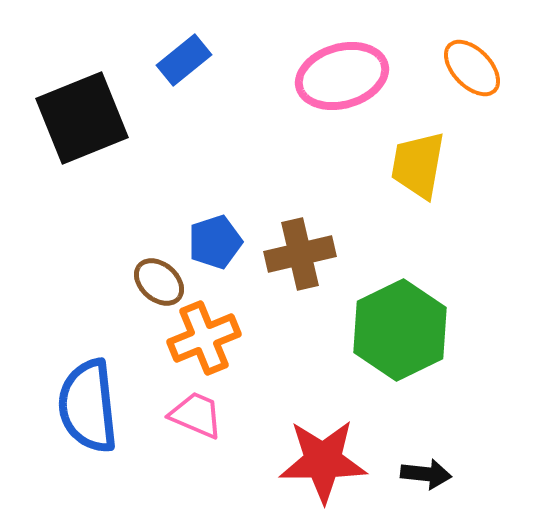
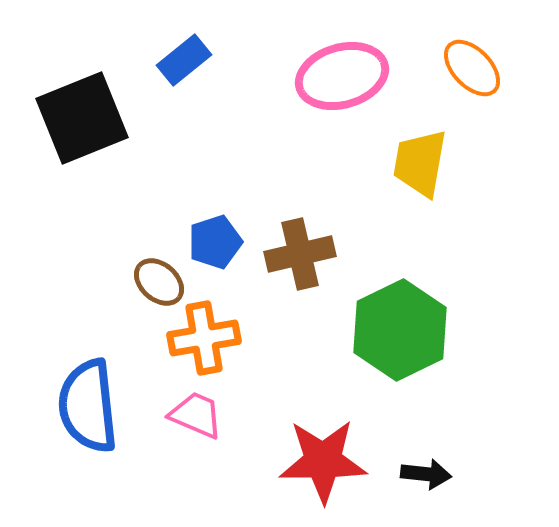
yellow trapezoid: moved 2 px right, 2 px up
orange cross: rotated 12 degrees clockwise
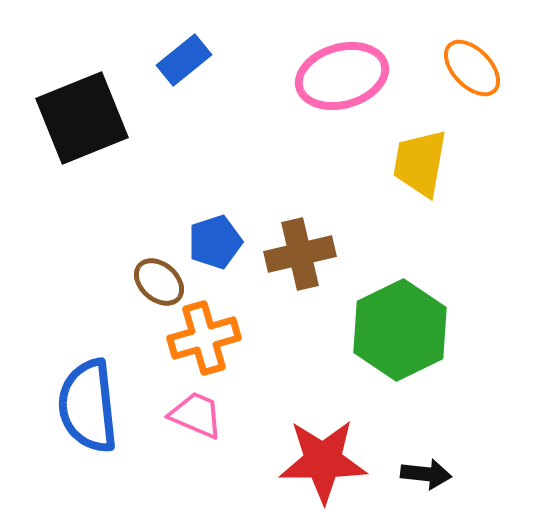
orange cross: rotated 6 degrees counterclockwise
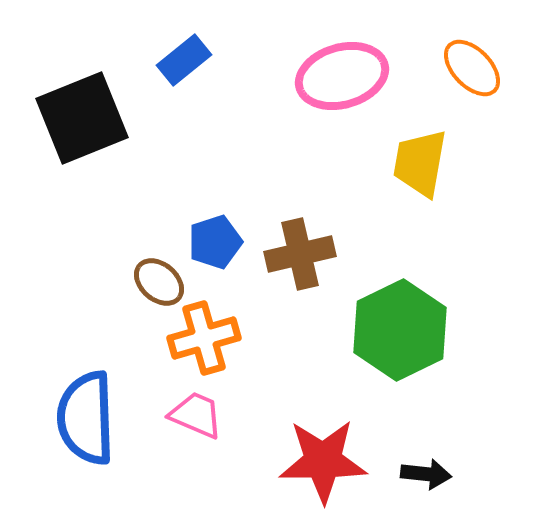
blue semicircle: moved 2 px left, 12 px down; rotated 4 degrees clockwise
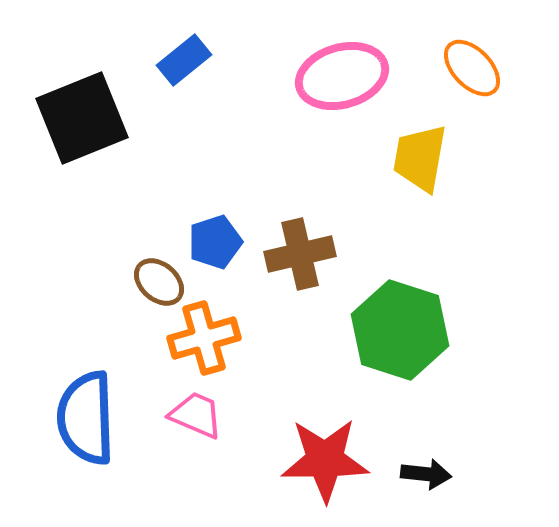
yellow trapezoid: moved 5 px up
green hexagon: rotated 16 degrees counterclockwise
red star: moved 2 px right, 1 px up
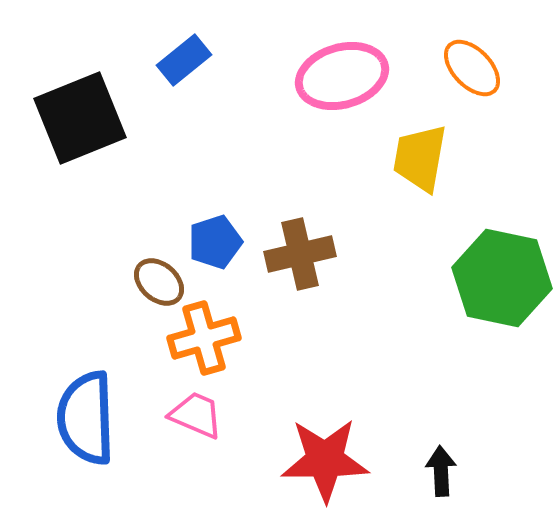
black square: moved 2 px left
green hexagon: moved 102 px right, 52 px up; rotated 6 degrees counterclockwise
black arrow: moved 15 px right, 3 px up; rotated 99 degrees counterclockwise
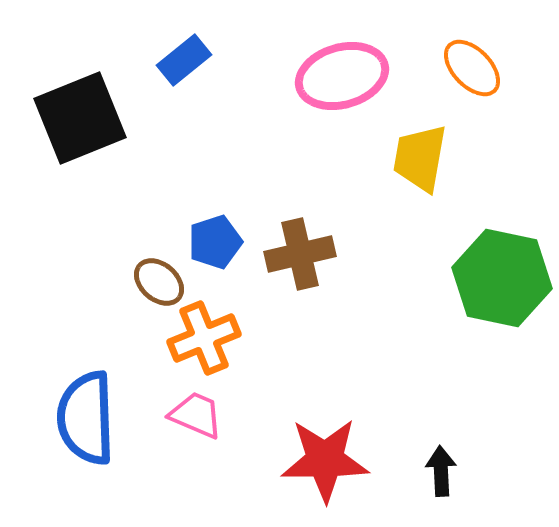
orange cross: rotated 6 degrees counterclockwise
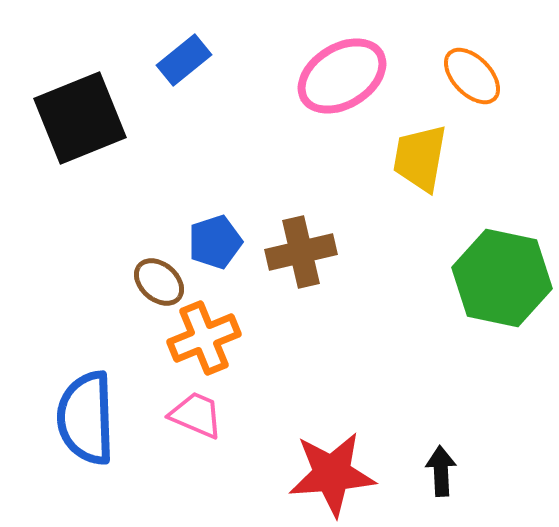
orange ellipse: moved 8 px down
pink ellipse: rotated 16 degrees counterclockwise
brown cross: moved 1 px right, 2 px up
red star: moved 7 px right, 14 px down; rotated 4 degrees counterclockwise
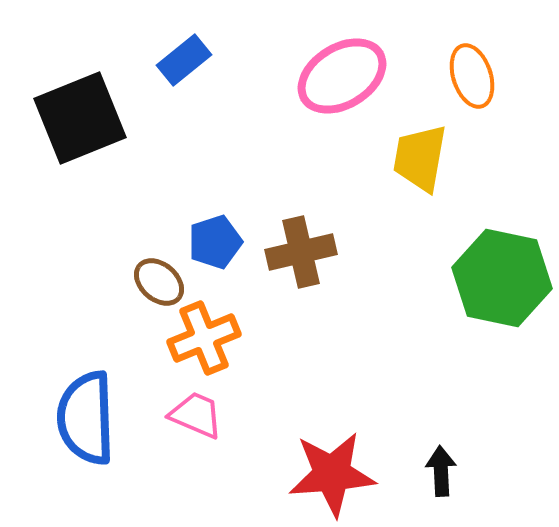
orange ellipse: rotated 26 degrees clockwise
